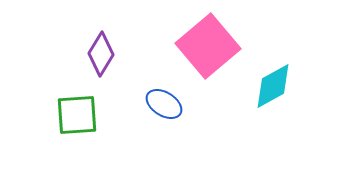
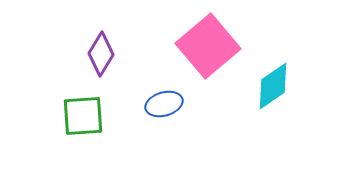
cyan diamond: rotated 6 degrees counterclockwise
blue ellipse: rotated 48 degrees counterclockwise
green square: moved 6 px right, 1 px down
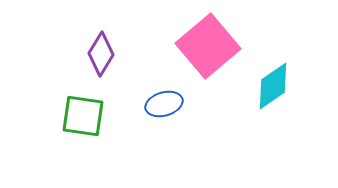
green square: rotated 12 degrees clockwise
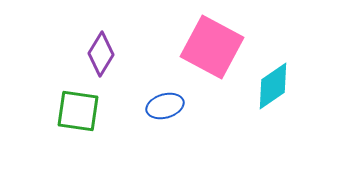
pink square: moved 4 px right, 1 px down; rotated 22 degrees counterclockwise
blue ellipse: moved 1 px right, 2 px down
green square: moved 5 px left, 5 px up
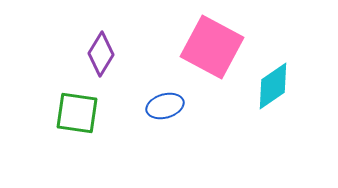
green square: moved 1 px left, 2 px down
